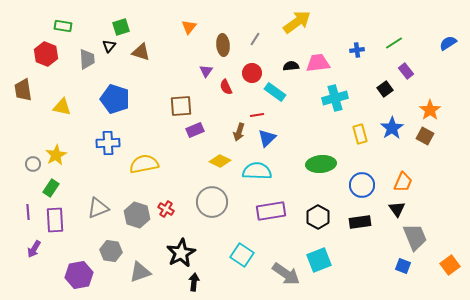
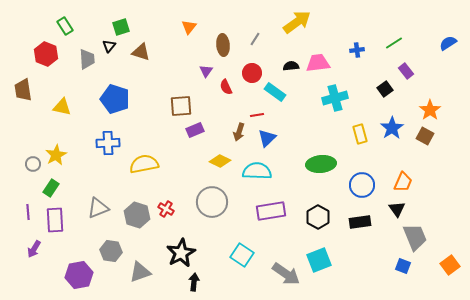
green rectangle at (63, 26): moved 2 px right; rotated 48 degrees clockwise
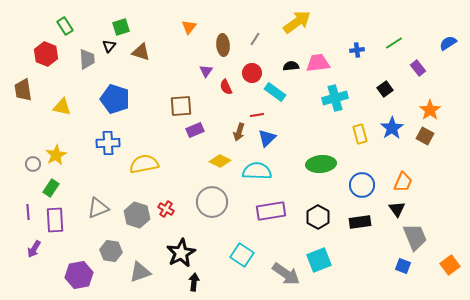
purple rectangle at (406, 71): moved 12 px right, 3 px up
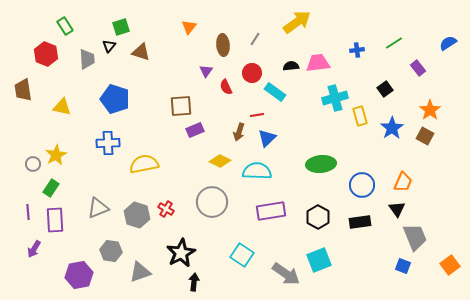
yellow rectangle at (360, 134): moved 18 px up
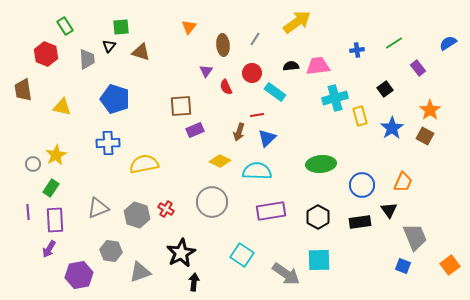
green square at (121, 27): rotated 12 degrees clockwise
pink trapezoid at (318, 63): moved 3 px down
black triangle at (397, 209): moved 8 px left, 1 px down
purple arrow at (34, 249): moved 15 px right
cyan square at (319, 260): rotated 20 degrees clockwise
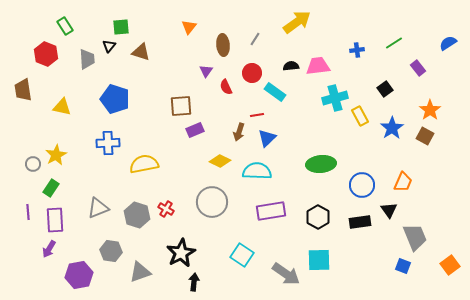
yellow rectangle at (360, 116): rotated 12 degrees counterclockwise
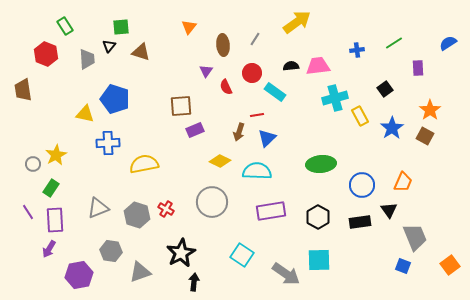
purple rectangle at (418, 68): rotated 35 degrees clockwise
yellow triangle at (62, 107): moved 23 px right, 7 px down
purple line at (28, 212): rotated 28 degrees counterclockwise
